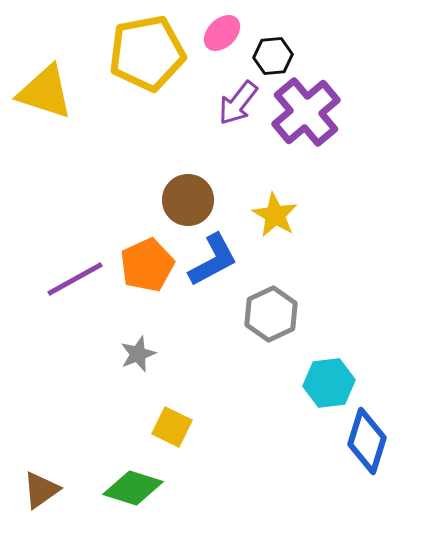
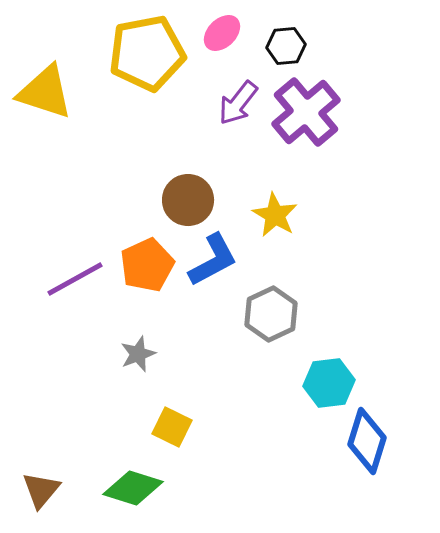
black hexagon: moved 13 px right, 10 px up
brown triangle: rotated 15 degrees counterclockwise
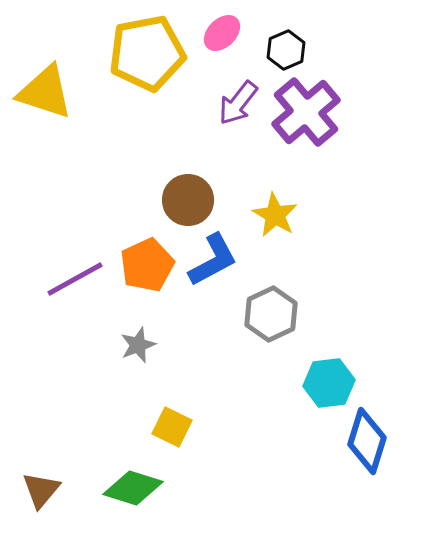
black hexagon: moved 4 px down; rotated 18 degrees counterclockwise
gray star: moved 9 px up
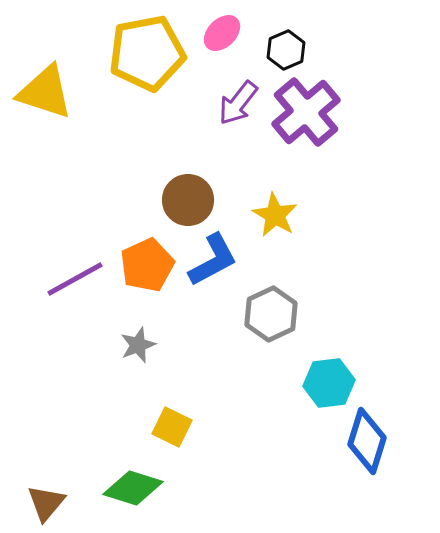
brown triangle: moved 5 px right, 13 px down
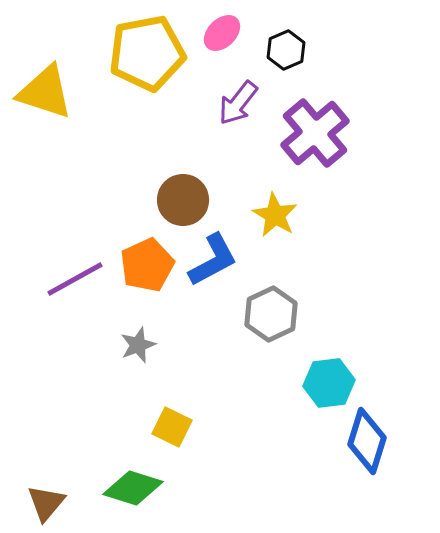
purple cross: moved 9 px right, 21 px down
brown circle: moved 5 px left
